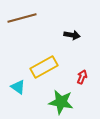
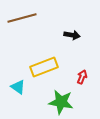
yellow rectangle: rotated 8 degrees clockwise
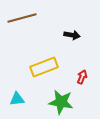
cyan triangle: moved 1 px left, 12 px down; rotated 42 degrees counterclockwise
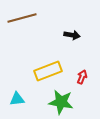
yellow rectangle: moved 4 px right, 4 px down
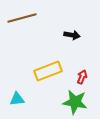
green star: moved 14 px right
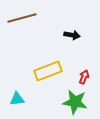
red arrow: moved 2 px right
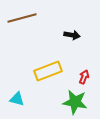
cyan triangle: rotated 21 degrees clockwise
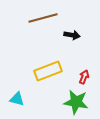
brown line: moved 21 px right
green star: moved 1 px right
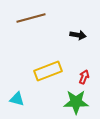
brown line: moved 12 px left
black arrow: moved 6 px right
green star: rotated 10 degrees counterclockwise
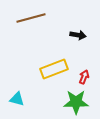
yellow rectangle: moved 6 px right, 2 px up
